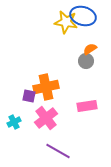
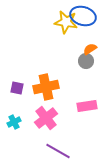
purple square: moved 12 px left, 8 px up
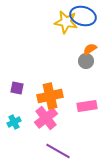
orange cross: moved 4 px right, 9 px down
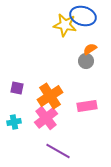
yellow star: moved 1 px left, 3 px down
orange cross: rotated 20 degrees counterclockwise
cyan cross: rotated 16 degrees clockwise
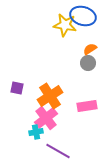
gray circle: moved 2 px right, 2 px down
cyan cross: moved 22 px right, 10 px down
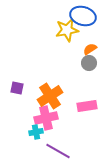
yellow star: moved 2 px right, 5 px down; rotated 20 degrees counterclockwise
gray circle: moved 1 px right
pink cross: rotated 25 degrees clockwise
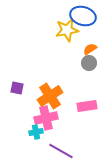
purple line: moved 3 px right
